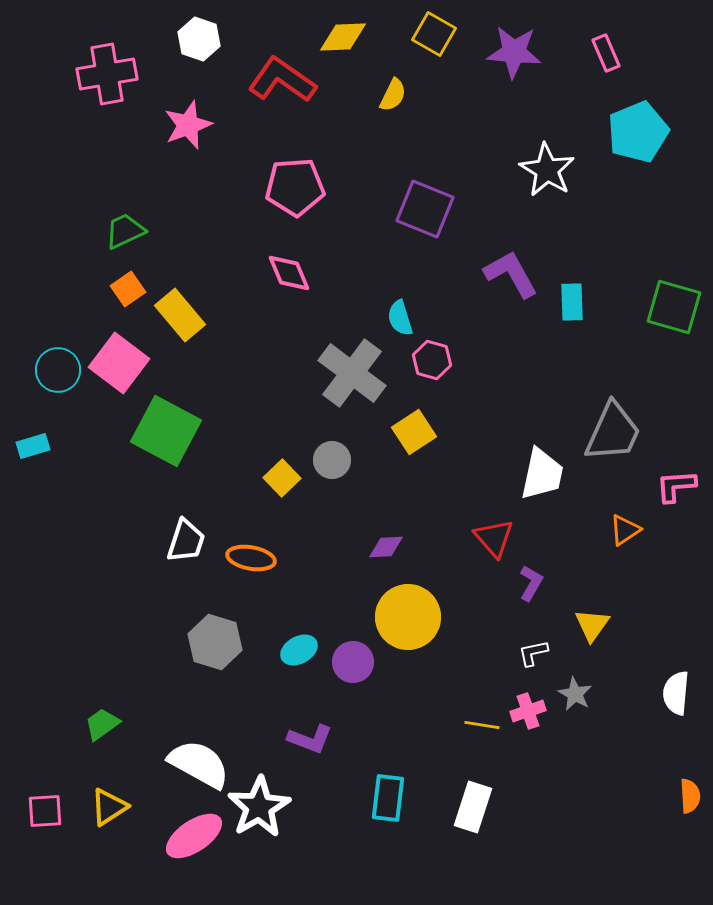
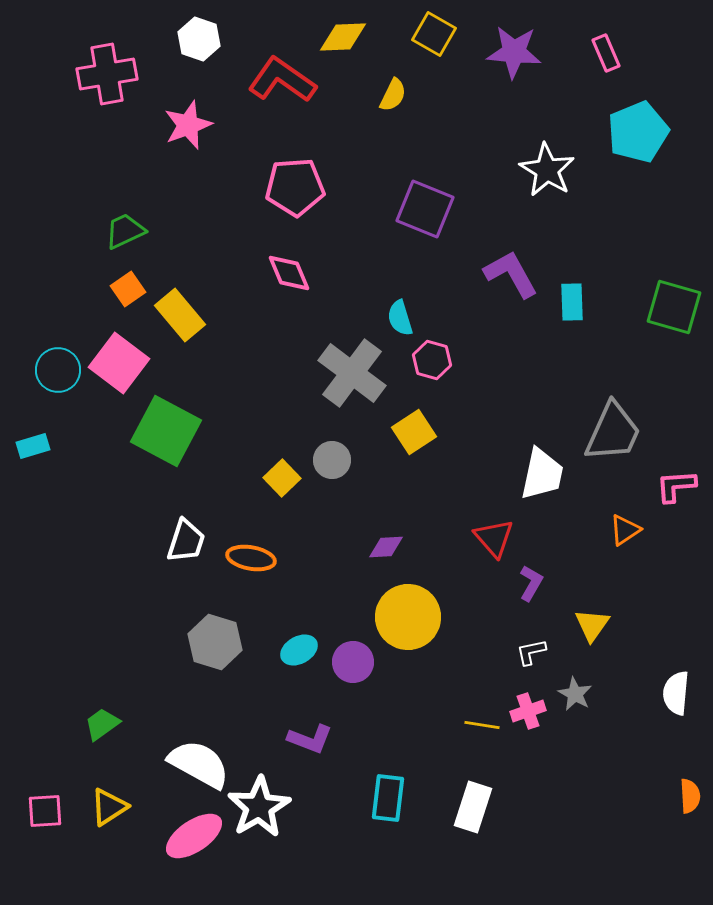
white L-shape at (533, 653): moved 2 px left, 1 px up
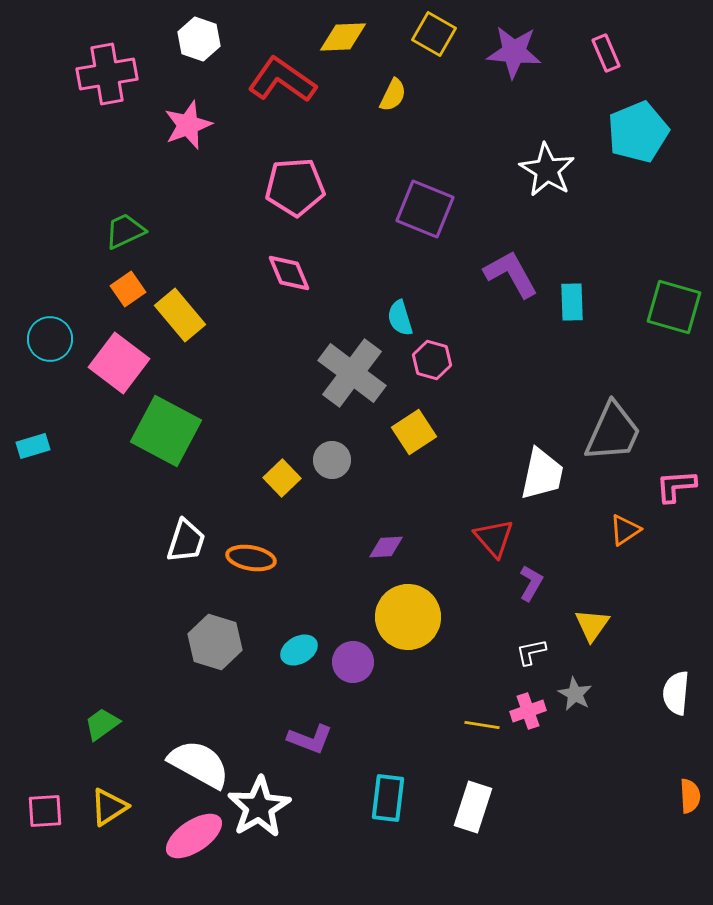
cyan circle at (58, 370): moved 8 px left, 31 px up
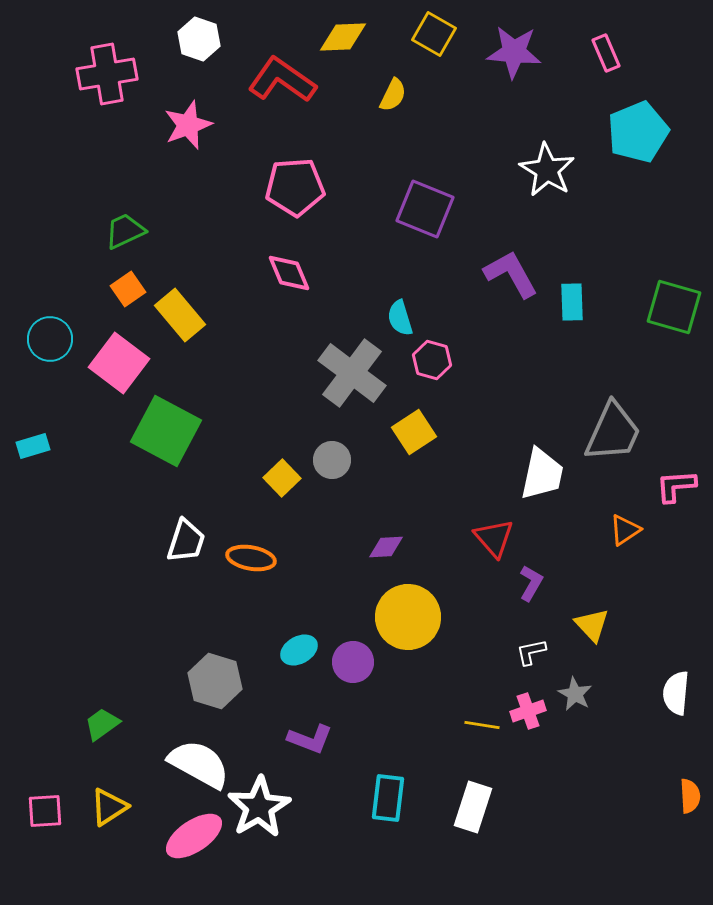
yellow triangle at (592, 625): rotated 18 degrees counterclockwise
gray hexagon at (215, 642): moved 39 px down
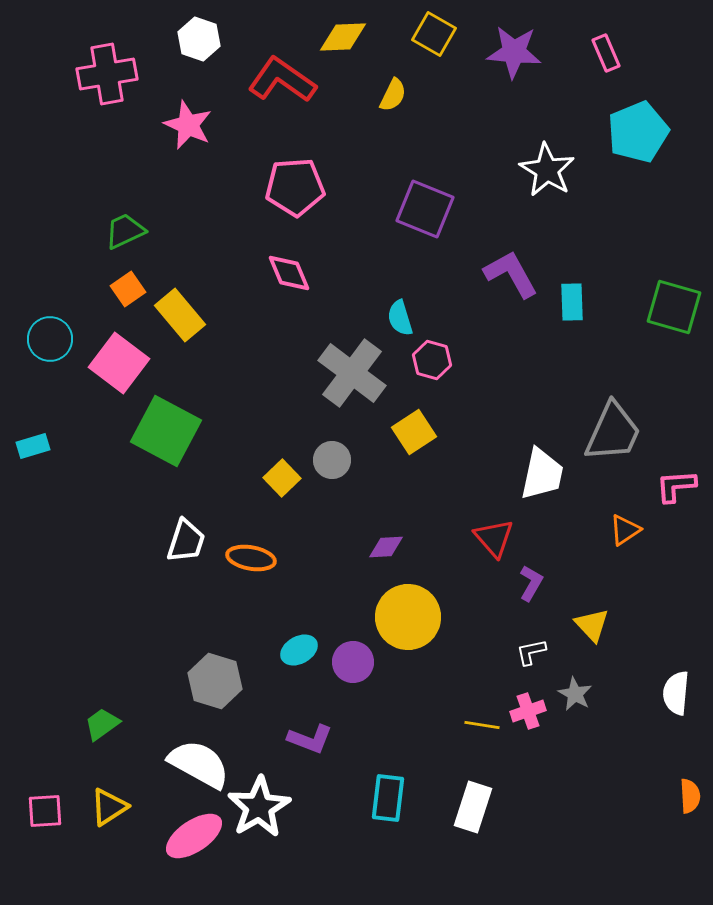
pink star at (188, 125): rotated 27 degrees counterclockwise
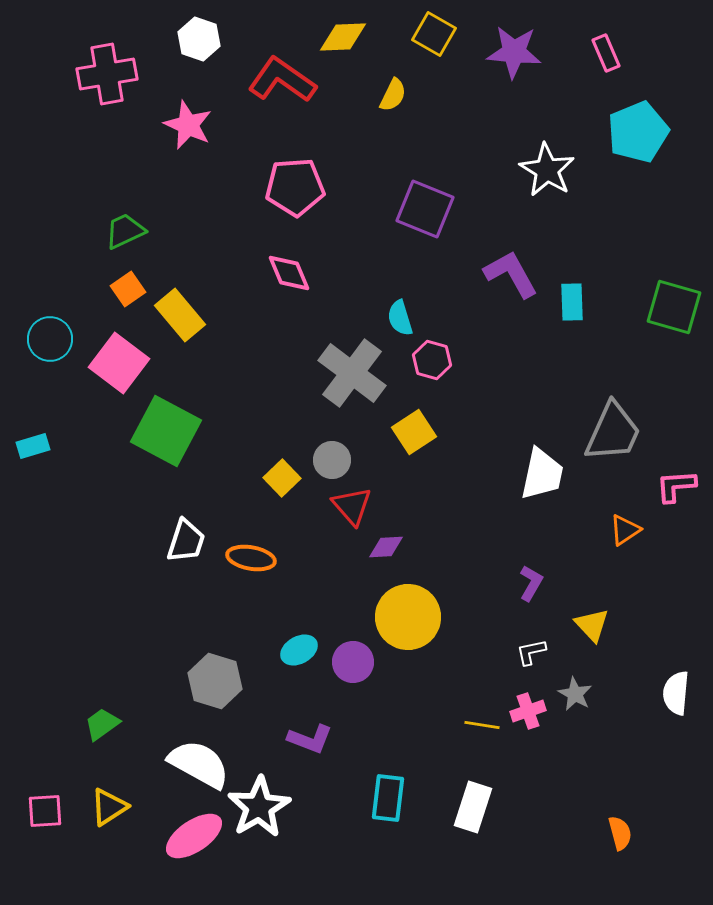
red triangle at (494, 538): moved 142 px left, 32 px up
orange semicircle at (690, 796): moved 70 px left, 37 px down; rotated 12 degrees counterclockwise
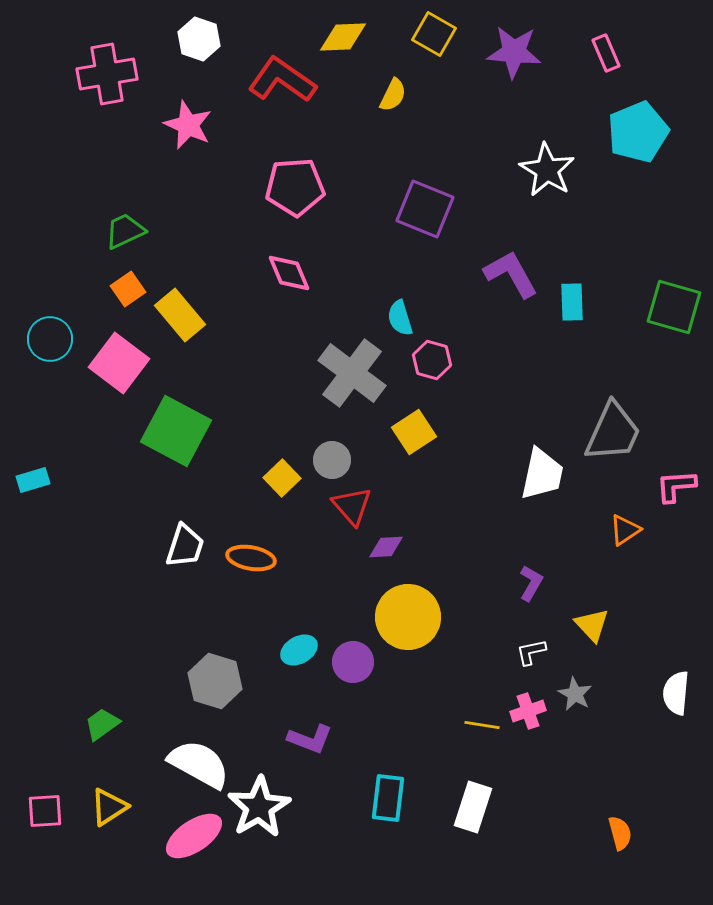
green square at (166, 431): moved 10 px right
cyan rectangle at (33, 446): moved 34 px down
white trapezoid at (186, 541): moved 1 px left, 5 px down
